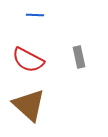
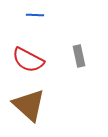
gray rectangle: moved 1 px up
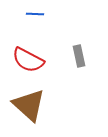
blue line: moved 1 px up
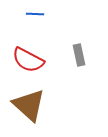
gray rectangle: moved 1 px up
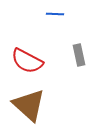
blue line: moved 20 px right
red semicircle: moved 1 px left, 1 px down
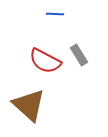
gray rectangle: rotated 20 degrees counterclockwise
red semicircle: moved 18 px right
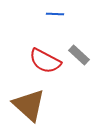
gray rectangle: rotated 15 degrees counterclockwise
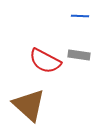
blue line: moved 25 px right, 2 px down
gray rectangle: rotated 35 degrees counterclockwise
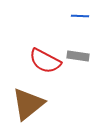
gray rectangle: moved 1 px left, 1 px down
brown triangle: moved 1 px left, 1 px up; rotated 39 degrees clockwise
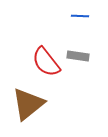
red semicircle: moved 1 px right, 1 px down; rotated 24 degrees clockwise
